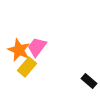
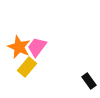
orange star: moved 3 px up
black rectangle: rotated 14 degrees clockwise
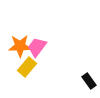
orange star: moved 1 px right, 1 px up; rotated 25 degrees counterclockwise
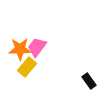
orange star: moved 3 px down
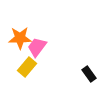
orange star: moved 11 px up
black rectangle: moved 7 px up
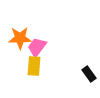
yellow rectangle: moved 7 px right, 1 px up; rotated 36 degrees counterclockwise
